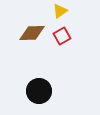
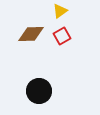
brown diamond: moved 1 px left, 1 px down
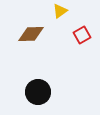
red square: moved 20 px right, 1 px up
black circle: moved 1 px left, 1 px down
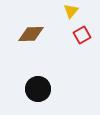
yellow triangle: moved 11 px right; rotated 14 degrees counterclockwise
black circle: moved 3 px up
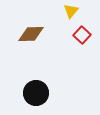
red square: rotated 18 degrees counterclockwise
black circle: moved 2 px left, 4 px down
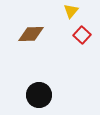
black circle: moved 3 px right, 2 px down
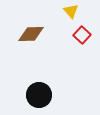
yellow triangle: rotated 21 degrees counterclockwise
